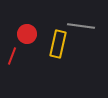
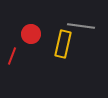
red circle: moved 4 px right
yellow rectangle: moved 5 px right
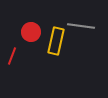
red circle: moved 2 px up
yellow rectangle: moved 7 px left, 3 px up
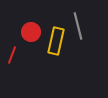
gray line: moved 3 px left; rotated 68 degrees clockwise
red line: moved 1 px up
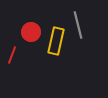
gray line: moved 1 px up
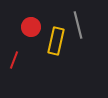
red circle: moved 5 px up
red line: moved 2 px right, 5 px down
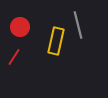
red circle: moved 11 px left
red line: moved 3 px up; rotated 12 degrees clockwise
